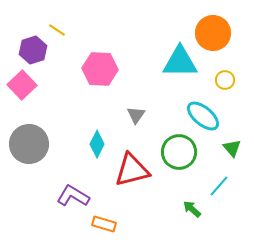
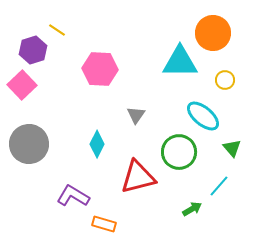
red triangle: moved 6 px right, 7 px down
green arrow: rotated 108 degrees clockwise
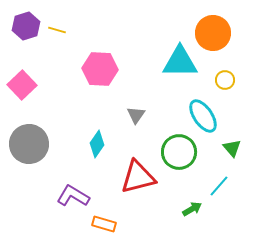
yellow line: rotated 18 degrees counterclockwise
purple hexagon: moved 7 px left, 24 px up
cyan ellipse: rotated 16 degrees clockwise
cyan diamond: rotated 8 degrees clockwise
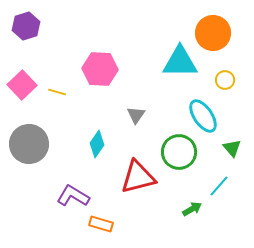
yellow line: moved 62 px down
orange rectangle: moved 3 px left
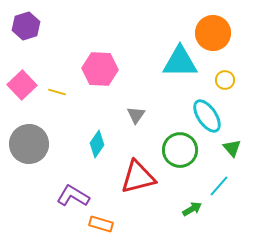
cyan ellipse: moved 4 px right
green circle: moved 1 px right, 2 px up
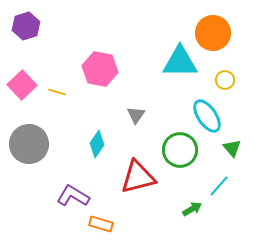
pink hexagon: rotated 8 degrees clockwise
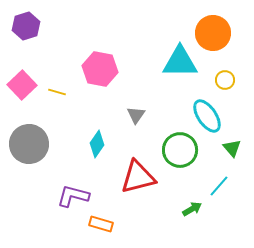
purple L-shape: rotated 16 degrees counterclockwise
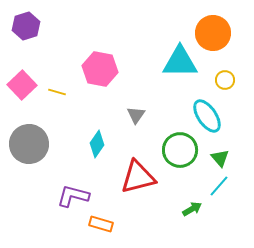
green triangle: moved 12 px left, 10 px down
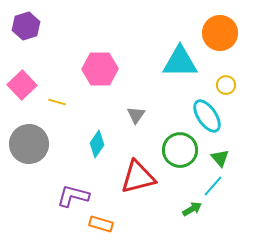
orange circle: moved 7 px right
pink hexagon: rotated 12 degrees counterclockwise
yellow circle: moved 1 px right, 5 px down
yellow line: moved 10 px down
cyan line: moved 6 px left
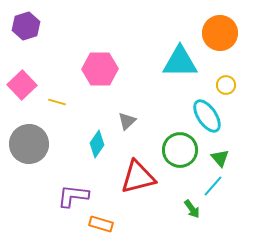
gray triangle: moved 9 px left, 6 px down; rotated 12 degrees clockwise
purple L-shape: rotated 8 degrees counterclockwise
green arrow: rotated 84 degrees clockwise
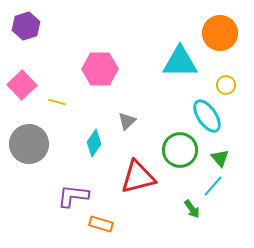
cyan diamond: moved 3 px left, 1 px up
